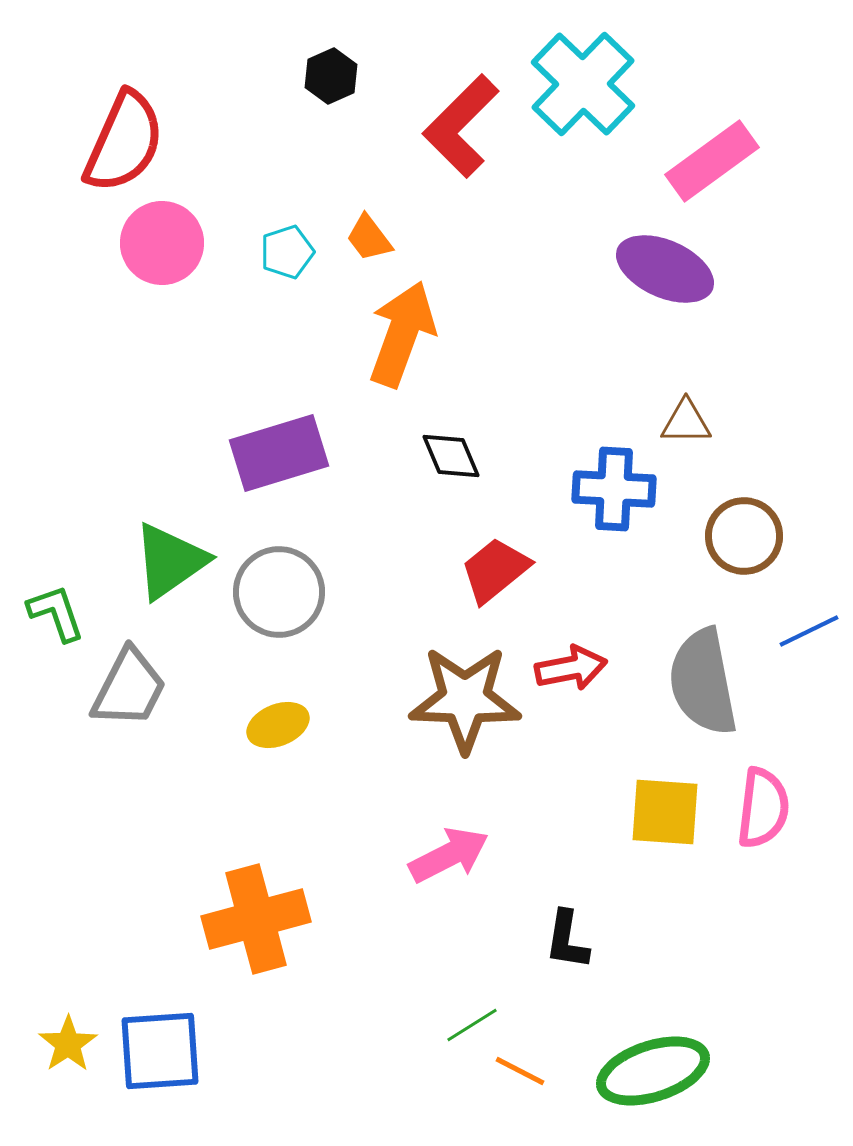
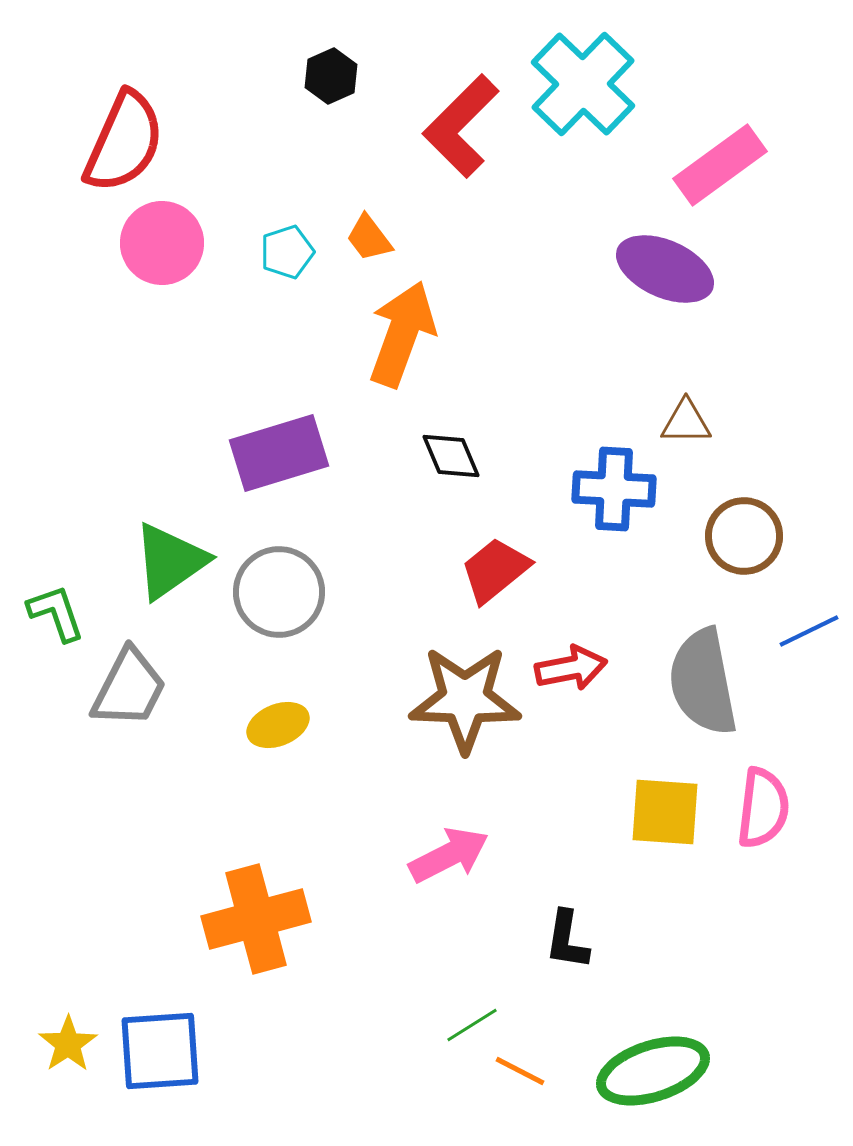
pink rectangle: moved 8 px right, 4 px down
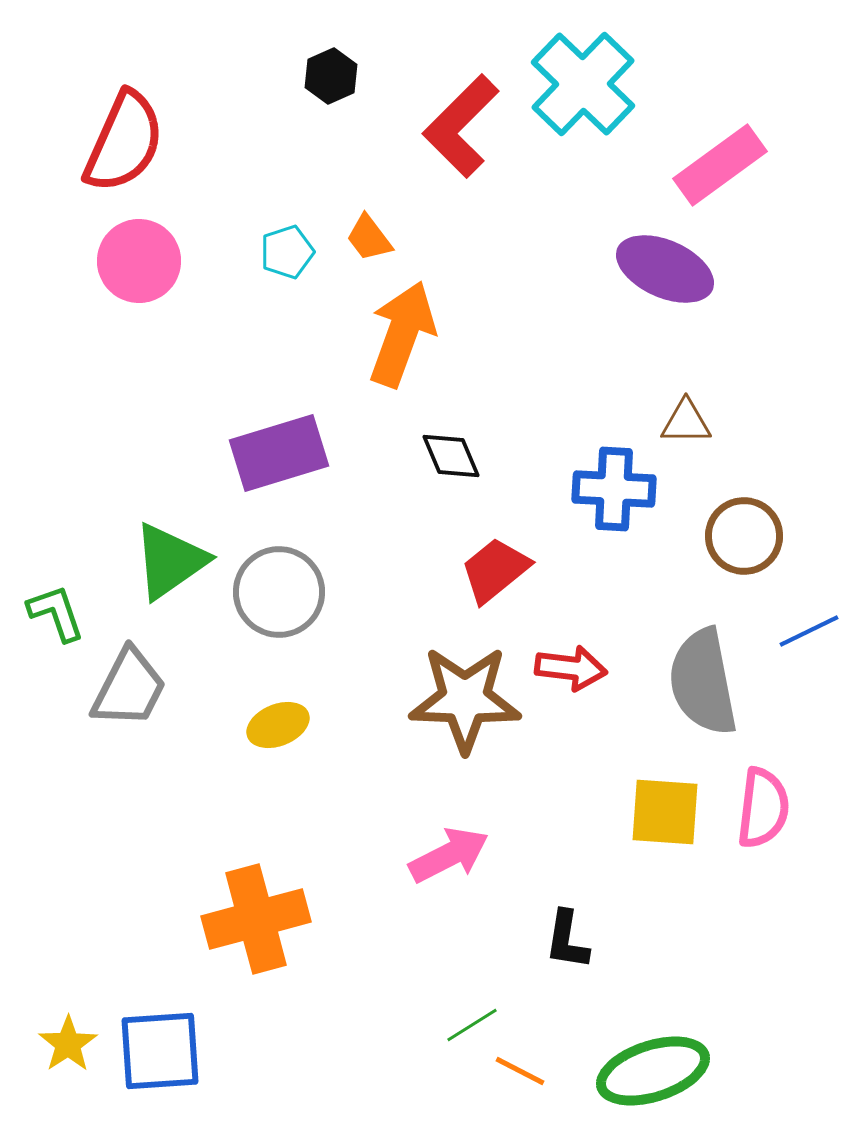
pink circle: moved 23 px left, 18 px down
red arrow: rotated 18 degrees clockwise
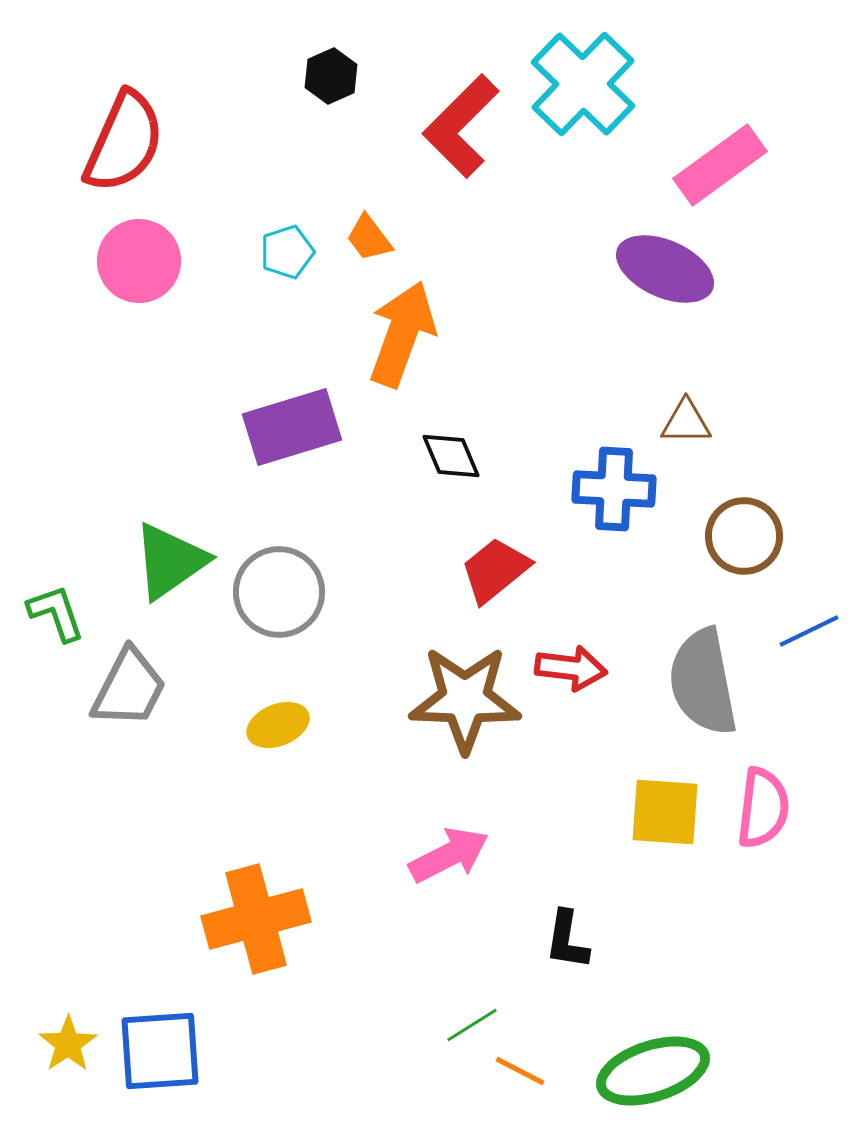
purple rectangle: moved 13 px right, 26 px up
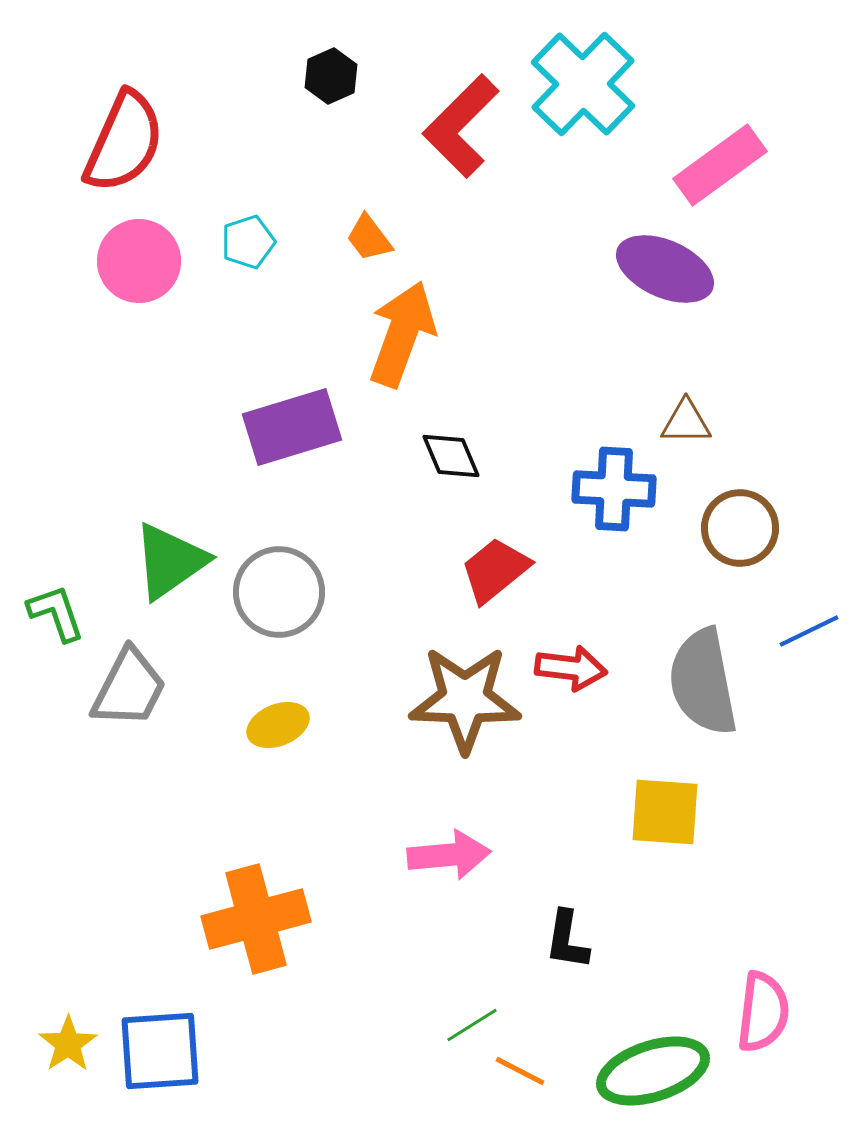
cyan pentagon: moved 39 px left, 10 px up
brown circle: moved 4 px left, 8 px up
pink semicircle: moved 204 px down
pink arrow: rotated 22 degrees clockwise
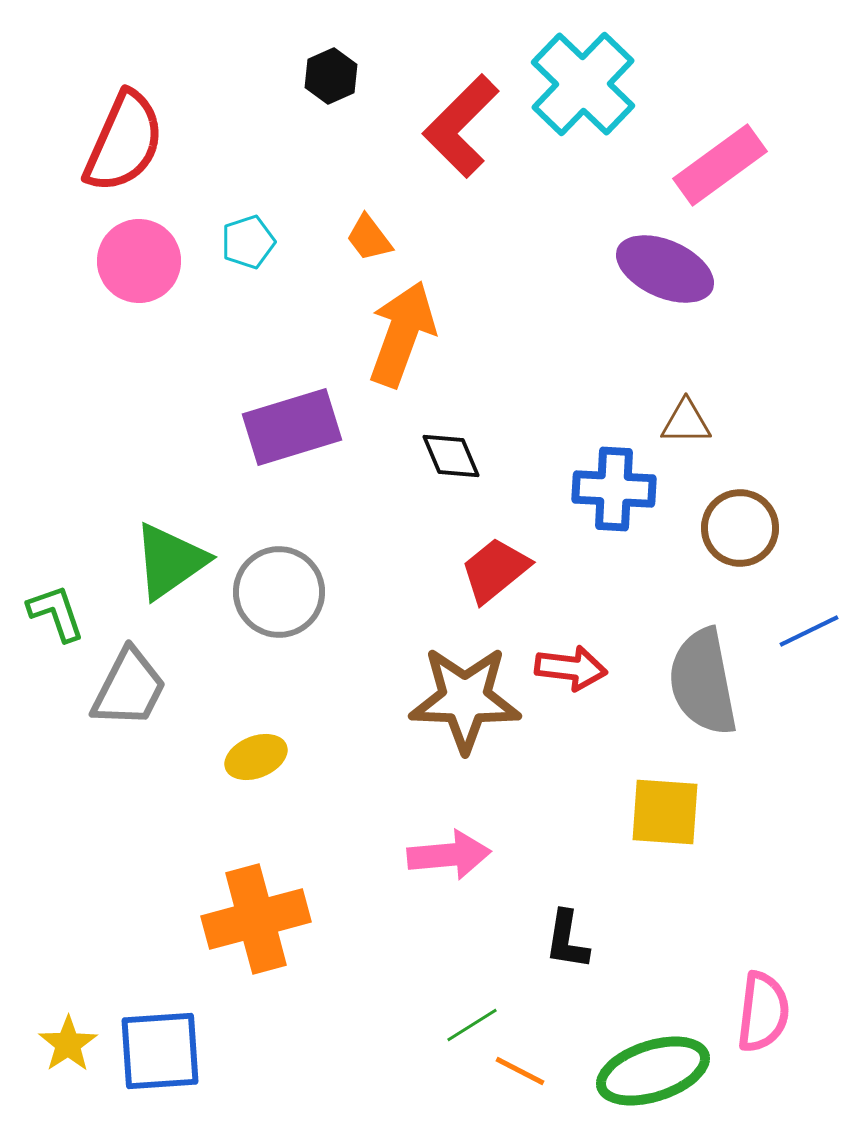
yellow ellipse: moved 22 px left, 32 px down
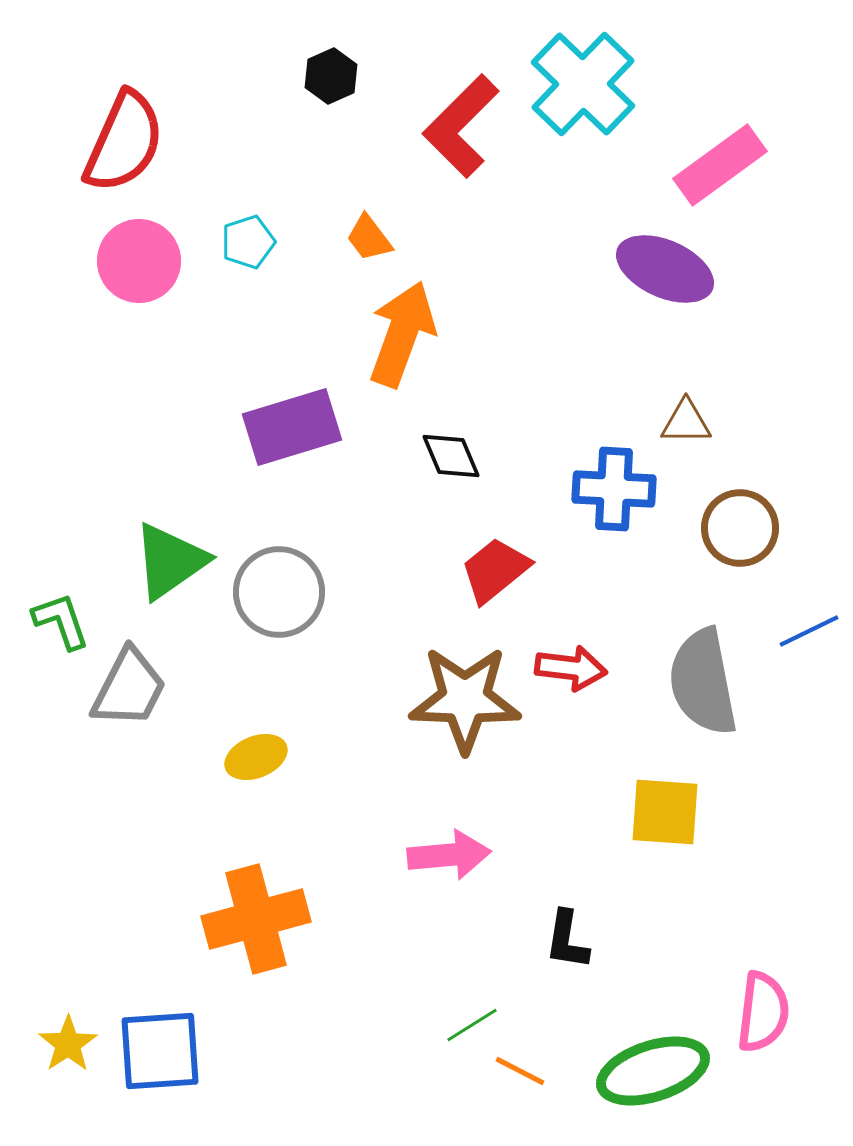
green L-shape: moved 5 px right, 8 px down
